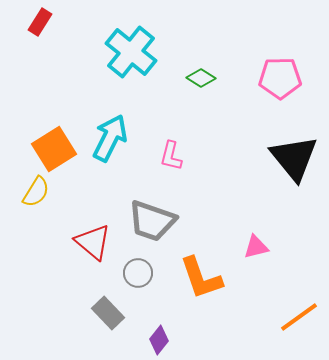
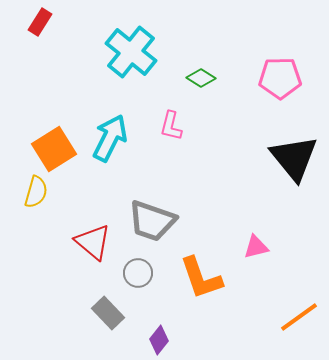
pink L-shape: moved 30 px up
yellow semicircle: rotated 16 degrees counterclockwise
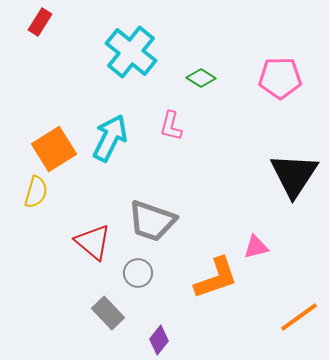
black triangle: moved 17 px down; rotated 12 degrees clockwise
orange L-shape: moved 15 px right; rotated 90 degrees counterclockwise
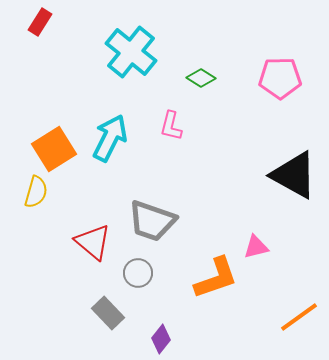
black triangle: rotated 34 degrees counterclockwise
purple diamond: moved 2 px right, 1 px up
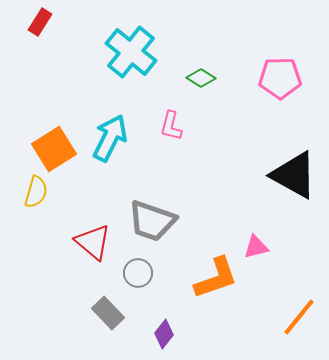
orange line: rotated 15 degrees counterclockwise
purple diamond: moved 3 px right, 5 px up
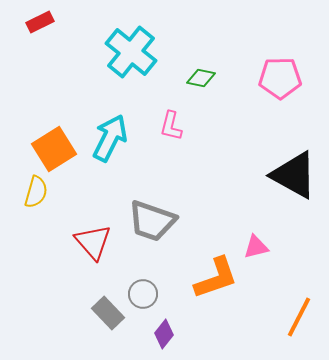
red rectangle: rotated 32 degrees clockwise
green diamond: rotated 20 degrees counterclockwise
red triangle: rotated 9 degrees clockwise
gray circle: moved 5 px right, 21 px down
orange line: rotated 12 degrees counterclockwise
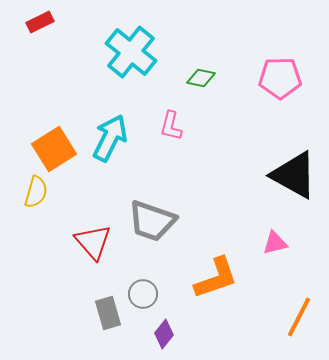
pink triangle: moved 19 px right, 4 px up
gray rectangle: rotated 28 degrees clockwise
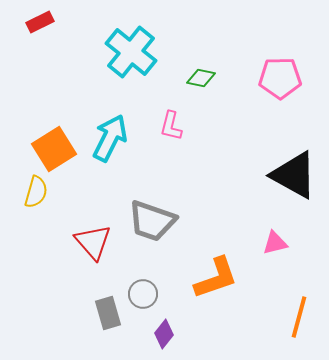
orange line: rotated 12 degrees counterclockwise
